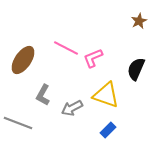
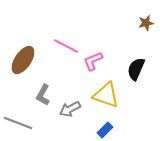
brown star: moved 7 px right, 2 px down; rotated 14 degrees clockwise
pink line: moved 2 px up
pink L-shape: moved 3 px down
gray arrow: moved 2 px left, 1 px down
blue rectangle: moved 3 px left
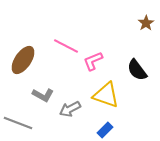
brown star: rotated 21 degrees counterclockwise
black semicircle: moved 1 px right, 1 px down; rotated 60 degrees counterclockwise
gray L-shape: rotated 90 degrees counterclockwise
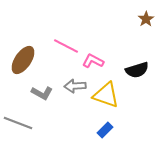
brown star: moved 4 px up
pink L-shape: rotated 50 degrees clockwise
black semicircle: rotated 70 degrees counterclockwise
gray L-shape: moved 1 px left, 2 px up
gray arrow: moved 5 px right, 23 px up; rotated 25 degrees clockwise
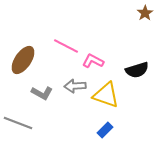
brown star: moved 1 px left, 6 px up
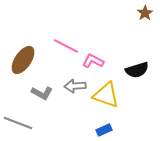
blue rectangle: moved 1 px left; rotated 21 degrees clockwise
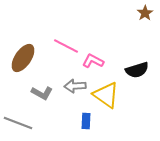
brown ellipse: moved 2 px up
yellow triangle: rotated 16 degrees clockwise
blue rectangle: moved 18 px left, 9 px up; rotated 63 degrees counterclockwise
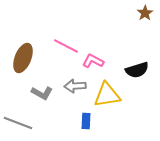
brown ellipse: rotated 12 degrees counterclockwise
yellow triangle: moved 1 px right; rotated 44 degrees counterclockwise
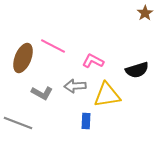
pink line: moved 13 px left
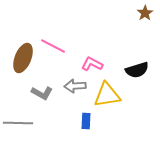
pink L-shape: moved 1 px left, 3 px down
gray line: rotated 20 degrees counterclockwise
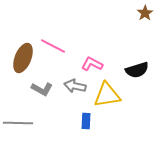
gray arrow: rotated 15 degrees clockwise
gray L-shape: moved 4 px up
